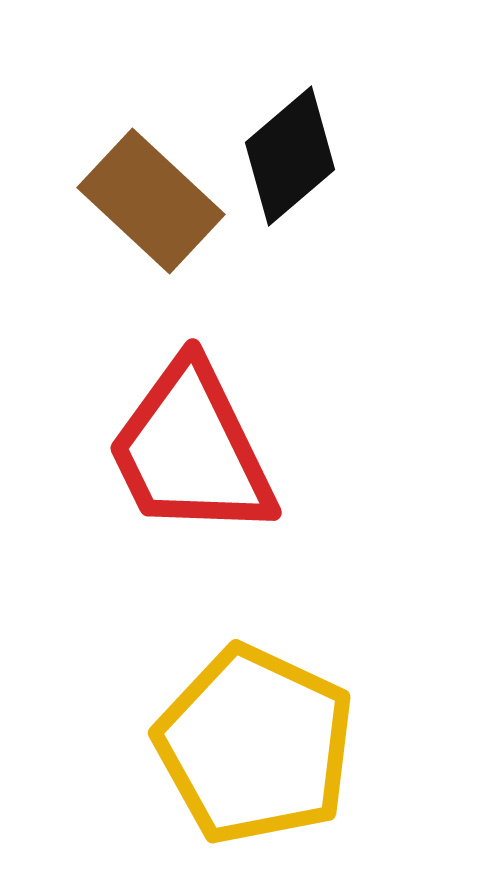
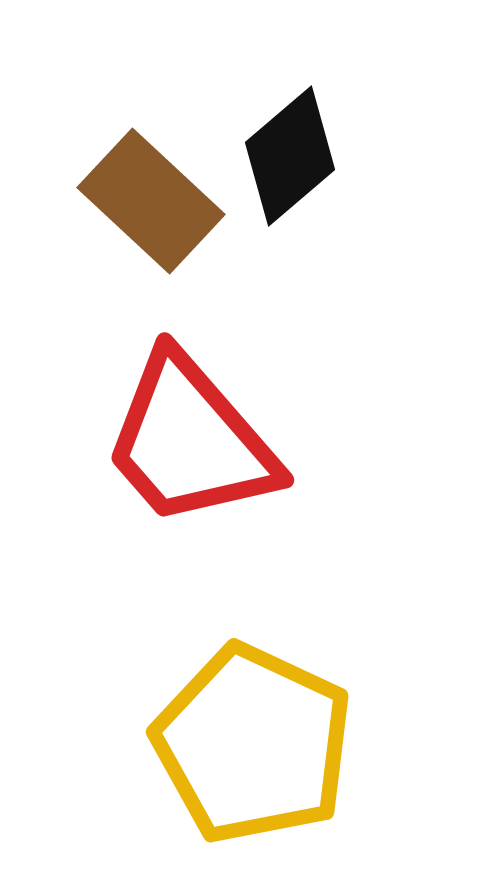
red trapezoid: moved 1 px left, 9 px up; rotated 15 degrees counterclockwise
yellow pentagon: moved 2 px left, 1 px up
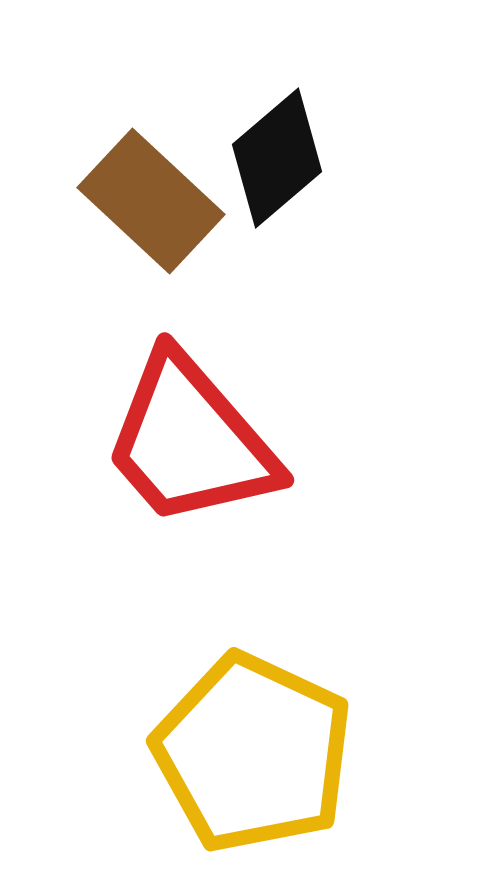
black diamond: moved 13 px left, 2 px down
yellow pentagon: moved 9 px down
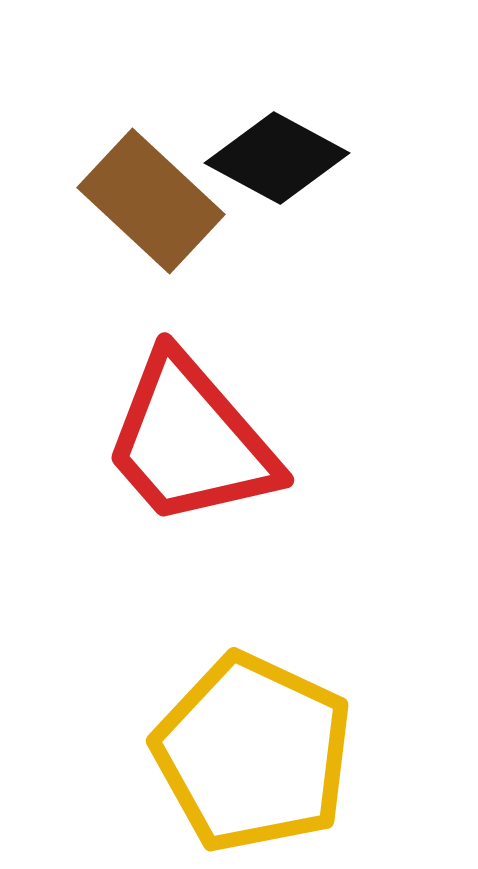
black diamond: rotated 69 degrees clockwise
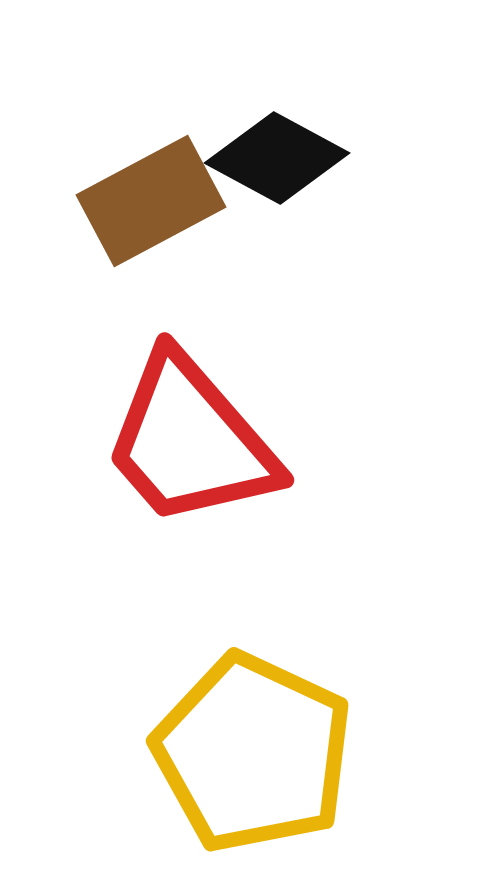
brown rectangle: rotated 71 degrees counterclockwise
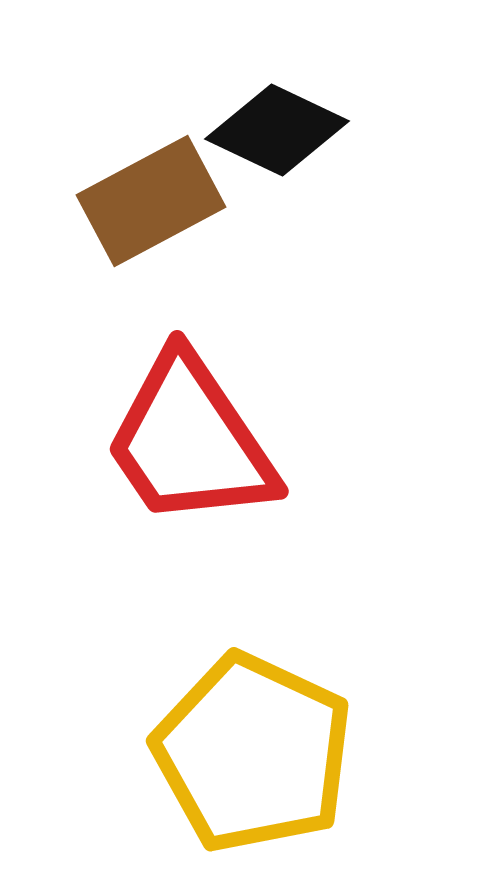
black diamond: moved 28 px up; rotated 3 degrees counterclockwise
red trapezoid: rotated 7 degrees clockwise
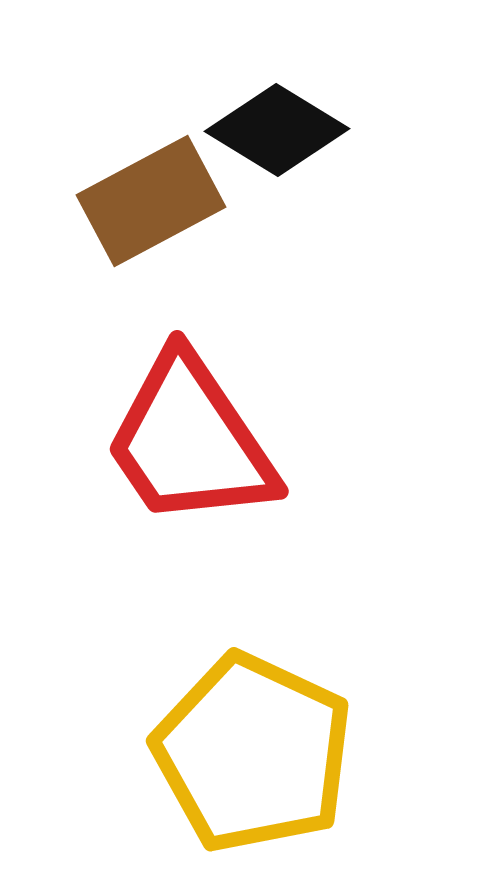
black diamond: rotated 6 degrees clockwise
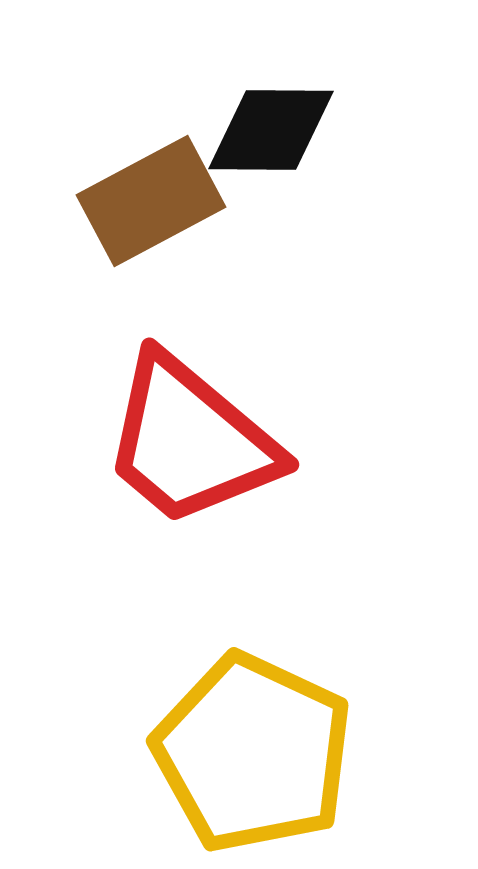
black diamond: moved 6 px left; rotated 31 degrees counterclockwise
red trapezoid: rotated 16 degrees counterclockwise
